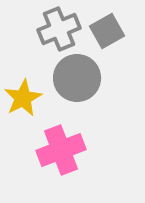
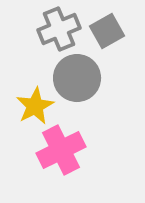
yellow star: moved 12 px right, 8 px down
pink cross: rotated 6 degrees counterclockwise
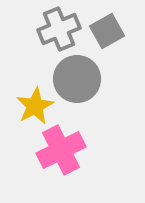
gray circle: moved 1 px down
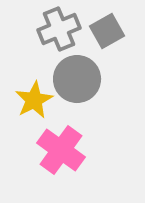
yellow star: moved 1 px left, 6 px up
pink cross: rotated 27 degrees counterclockwise
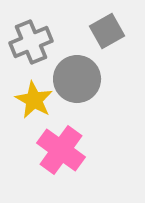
gray cross: moved 28 px left, 13 px down
yellow star: rotated 15 degrees counterclockwise
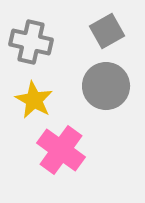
gray cross: rotated 36 degrees clockwise
gray circle: moved 29 px right, 7 px down
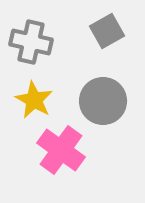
gray circle: moved 3 px left, 15 px down
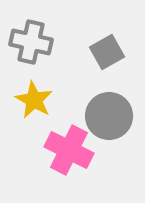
gray square: moved 21 px down
gray circle: moved 6 px right, 15 px down
pink cross: moved 8 px right; rotated 9 degrees counterclockwise
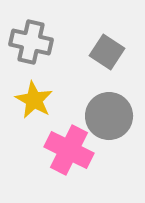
gray square: rotated 28 degrees counterclockwise
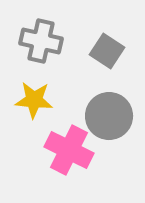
gray cross: moved 10 px right, 1 px up
gray square: moved 1 px up
yellow star: rotated 24 degrees counterclockwise
